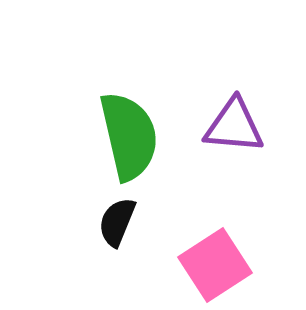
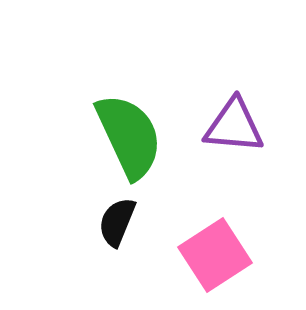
green semicircle: rotated 12 degrees counterclockwise
pink square: moved 10 px up
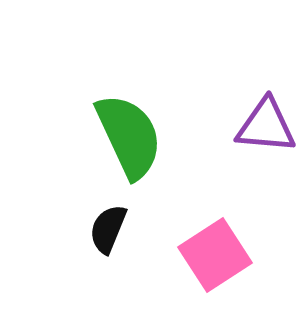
purple triangle: moved 32 px right
black semicircle: moved 9 px left, 7 px down
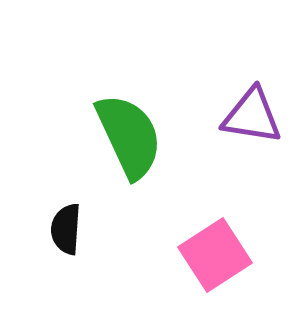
purple triangle: moved 14 px left, 10 px up; rotated 4 degrees clockwise
black semicircle: moved 42 px left; rotated 18 degrees counterclockwise
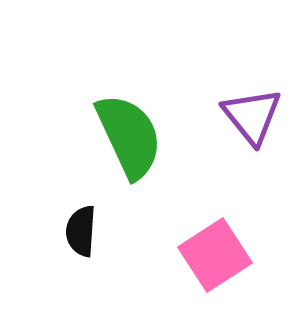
purple triangle: rotated 42 degrees clockwise
black semicircle: moved 15 px right, 2 px down
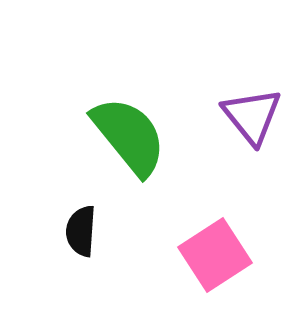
green semicircle: rotated 14 degrees counterclockwise
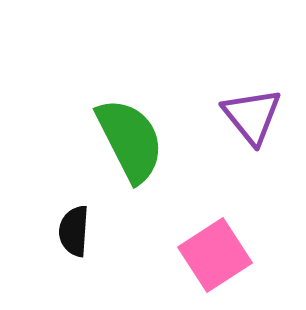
green semicircle: moved 1 px right, 4 px down; rotated 12 degrees clockwise
black semicircle: moved 7 px left
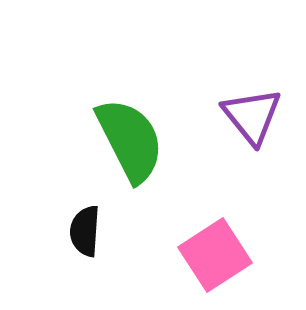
black semicircle: moved 11 px right
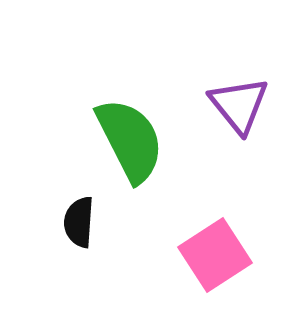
purple triangle: moved 13 px left, 11 px up
black semicircle: moved 6 px left, 9 px up
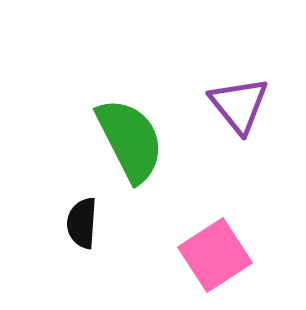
black semicircle: moved 3 px right, 1 px down
